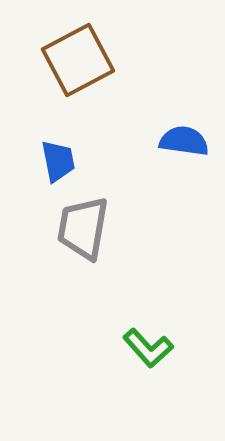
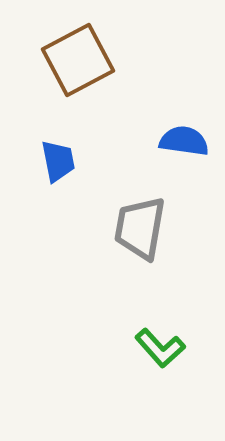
gray trapezoid: moved 57 px right
green L-shape: moved 12 px right
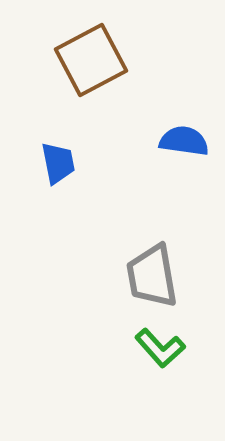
brown square: moved 13 px right
blue trapezoid: moved 2 px down
gray trapezoid: moved 12 px right, 48 px down; rotated 20 degrees counterclockwise
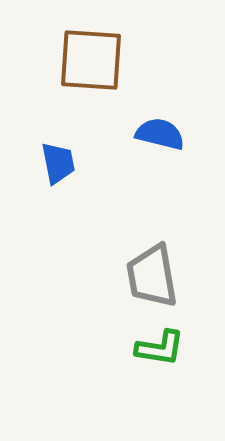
brown square: rotated 32 degrees clockwise
blue semicircle: moved 24 px left, 7 px up; rotated 6 degrees clockwise
green L-shape: rotated 39 degrees counterclockwise
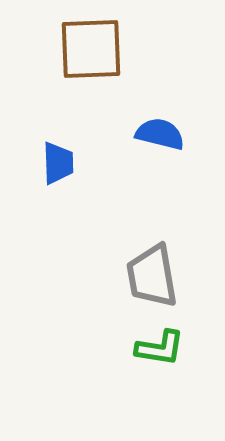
brown square: moved 11 px up; rotated 6 degrees counterclockwise
blue trapezoid: rotated 9 degrees clockwise
